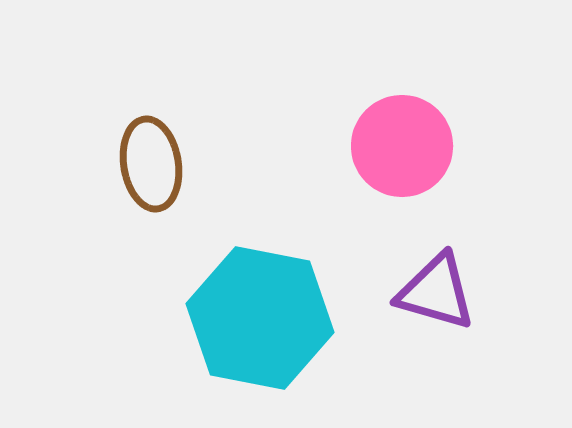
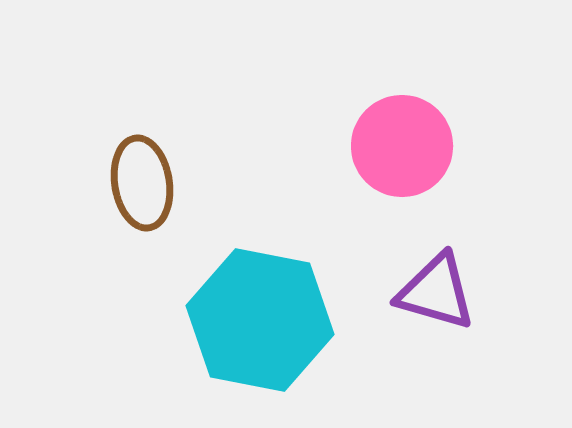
brown ellipse: moved 9 px left, 19 px down
cyan hexagon: moved 2 px down
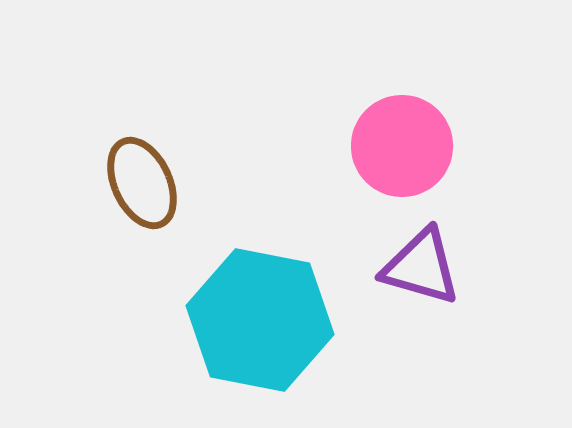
brown ellipse: rotated 16 degrees counterclockwise
purple triangle: moved 15 px left, 25 px up
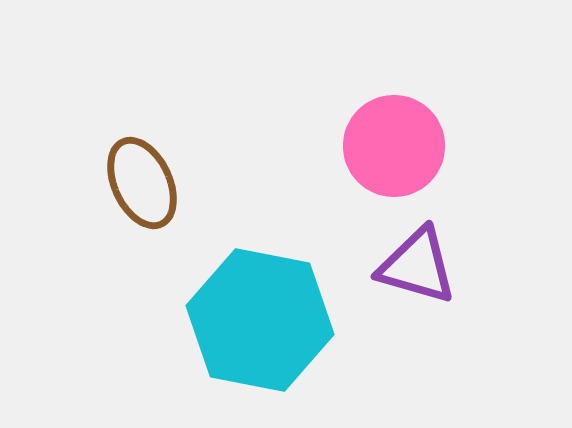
pink circle: moved 8 px left
purple triangle: moved 4 px left, 1 px up
